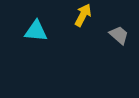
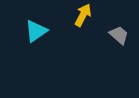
cyan triangle: rotated 40 degrees counterclockwise
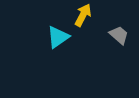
cyan triangle: moved 22 px right, 6 px down
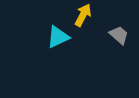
cyan triangle: rotated 10 degrees clockwise
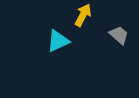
cyan triangle: moved 4 px down
